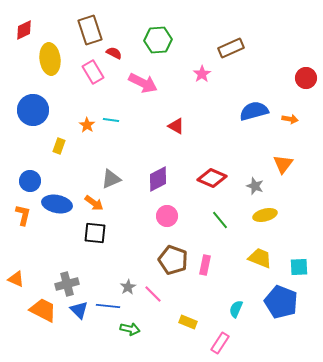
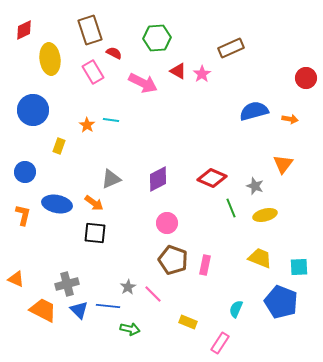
green hexagon at (158, 40): moved 1 px left, 2 px up
red triangle at (176, 126): moved 2 px right, 55 px up
blue circle at (30, 181): moved 5 px left, 9 px up
pink circle at (167, 216): moved 7 px down
green line at (220, 220): moved 11 px right, 12 px up; rotated 18 degrees clockwise
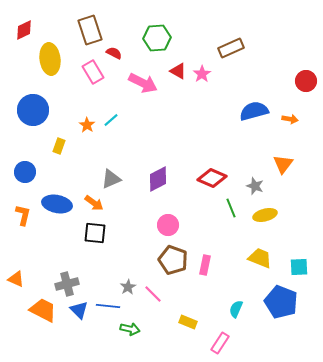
red circle at (306, 78): moved 3 px down
cyan line at (111, 120): rotated 49 degrees counterclockwise
pink circle at (167, 223): moved 1 px right, 2 px down
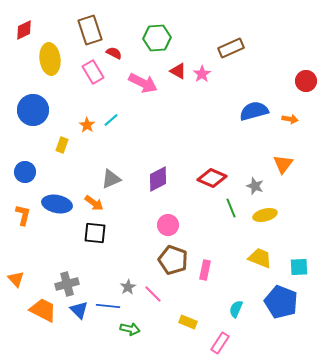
yellow rectangle at (59, 146): moved 3 px right, 1 px up
pink rectangle at (205, 265): moved 5 px down
orange triangle at (16, 279): rotated 24 degrees clockwise
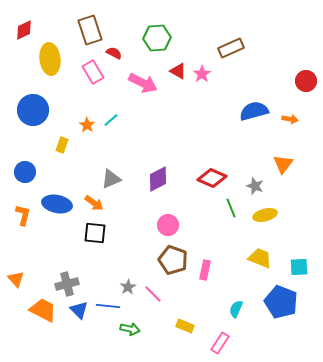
yellow rectangle at (188, 322): moved 3 px left, 4 px down
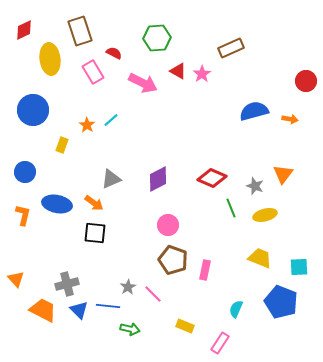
brown rectangle at (90, 30): moved 10 px left, 1 px down
orange triangle at (283, 164): moved 10 px down
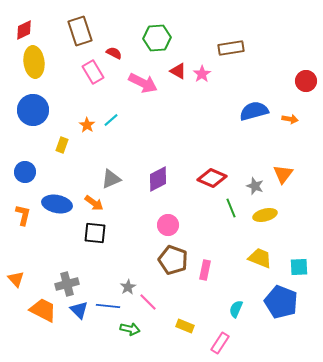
brown rectangle at (231, 48): rotated 15 degrees clockwise
yellow ellipse at (50, 59): moved 16 px left, 3 px down
pink line at (153, 294): moved 5 px left, 8 px down
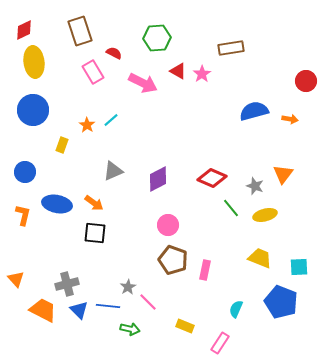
gray triangle at (111, 179): moved 2 px right, 8 px up
green line at (231, 208): rotated 18 degrees counterclockwise
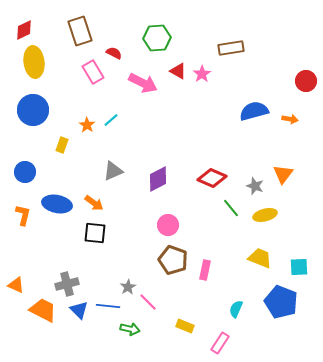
orange triangle at (16, 279): moved 6 px down; rotated 24 degrees counterclockwise
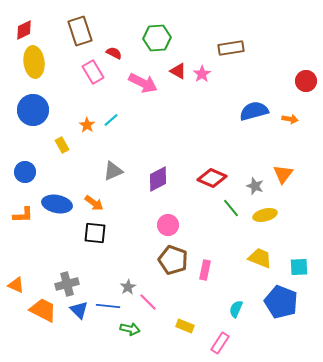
yellow rectangle at (62, 145): rotated 49 degrees counterclockwise
orange L-shape at (23, 215): rotated 75 degrees clockwise
